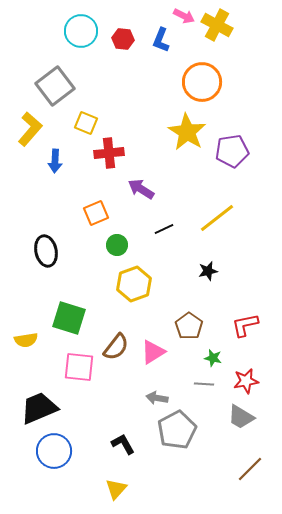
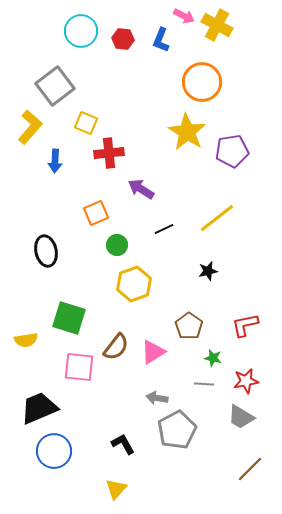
yellow L-shape: moved 2 px up
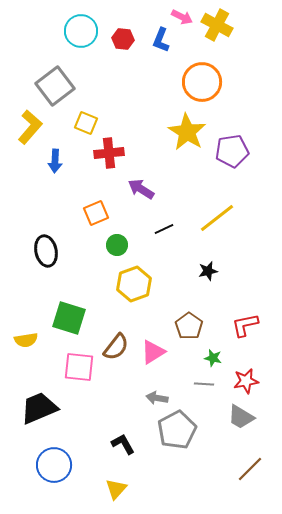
pink arrow: moved 2 px left, 1 px down
blue circle: moved 14 px down
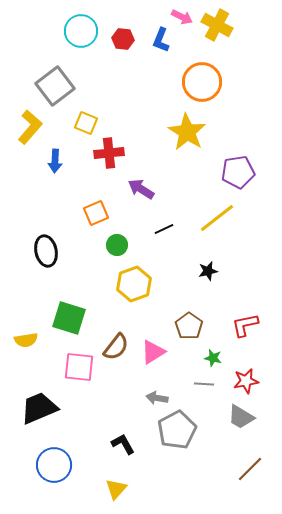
purple pentagon: moved 6 px right, 21 px down
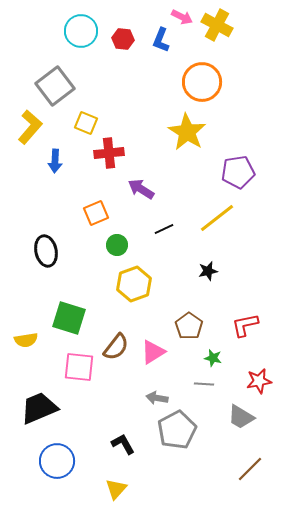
red star: moved 13 px right
blue circle: moved 3 px right, 4 px up
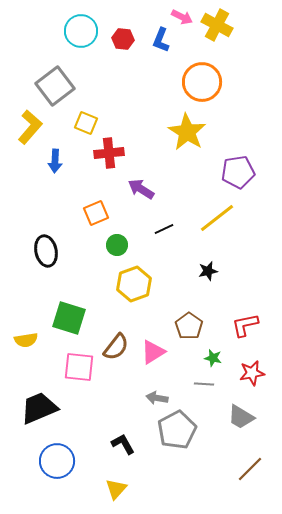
red star: moved 7 px left, 8 px up
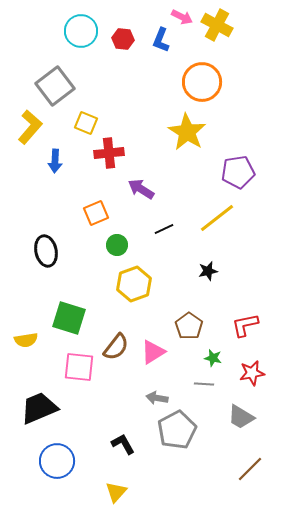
yellow triangle: moved 3 px down
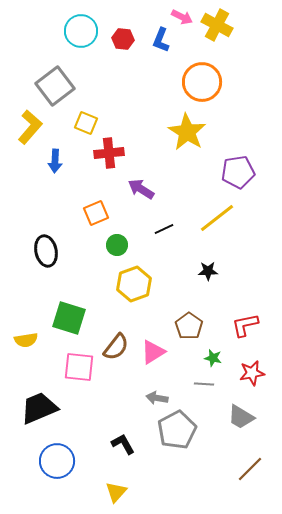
black star: rotated 12 degrees clockwise
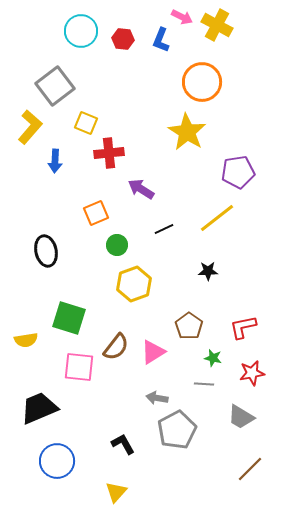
red L-shape: moved 2 px left, 2 px down
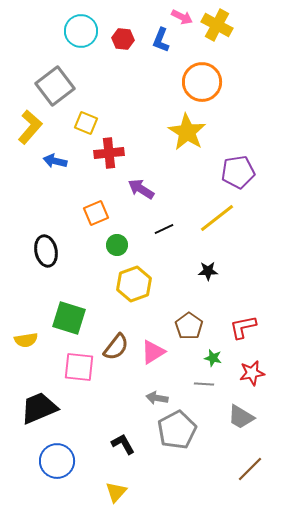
blue arrow: rotated 100 degrees clockwise
